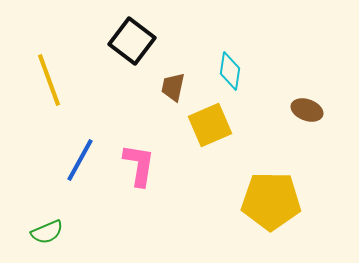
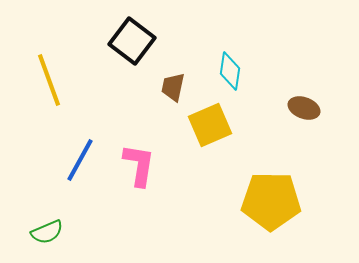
brown ellipse: moved 3 px left, 2 px up
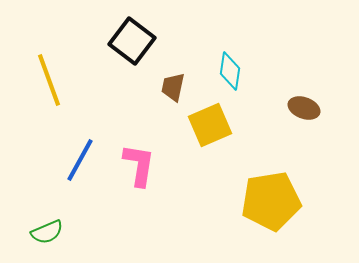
yellow pentagon: rotated 10 degrees counterclockwise
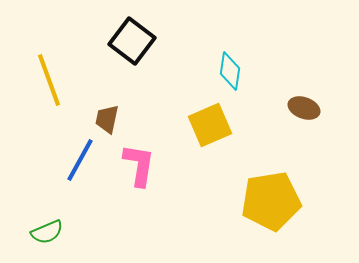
brown trapezoid: moved 66 px left, 32 px down
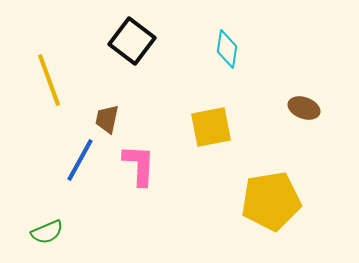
cyan diamond: moved 3 px left, 22 px up
yellow square: moved 1 px right, 2 px down; rotated 12 degrees clockwise
pink L-shape: rotated 6 degrees counterclockwise
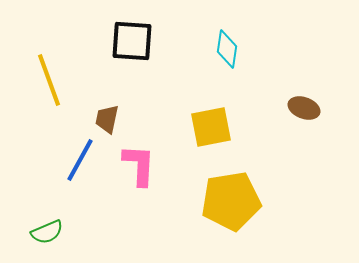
black square: rotated 33 degrees counterclockwise
yellow pentagon: moved 40 px left
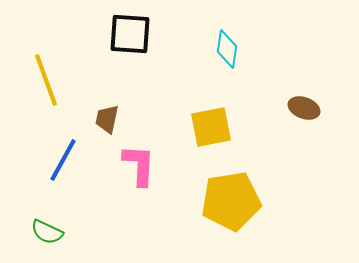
black square: moved 2 px left, 7 px up
yellow line: moved 3 px left
blue line: moved 17 px left
green semicircle: rotated 48 degrees clockwise
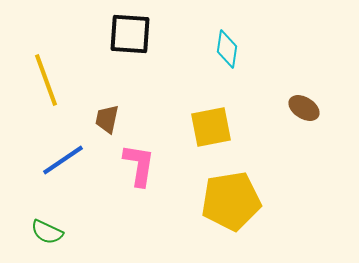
brown ellipse: rotated 12 degrees clockwise
blue line: rotated 27 degrees clockwise
pink L-shape: rotated 6 degrees clockwise
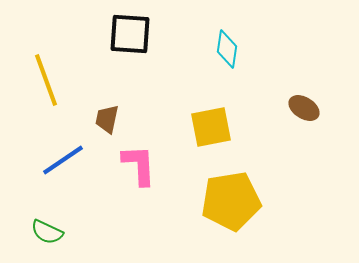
pink L-shape: rotated 12 degrees counterclockwise
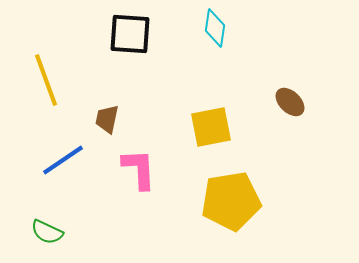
cyan diamond: moved 12 px left, 21 px up
brown ellipse: moved 14 px left, 6 px up; rotated 12 degrees clockwise
pink L-shape: moved 4 px down
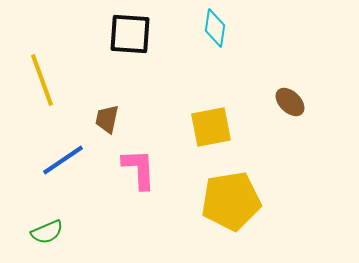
yellow line: moved 4 px left
green semicircle: rotated 48 degrees counterclockwise
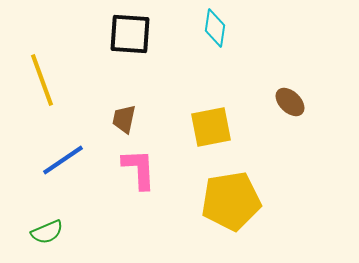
brown trapezoid: moved 17 px right
